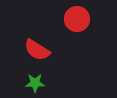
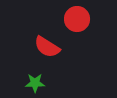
red semicircle: moved 10 px right, 3 px up
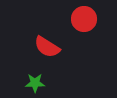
red circle: moved 7 px right
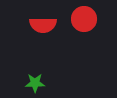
red semicircle: moved 4 px left, 22 px up; rotated 32 degrees counterclockwise
